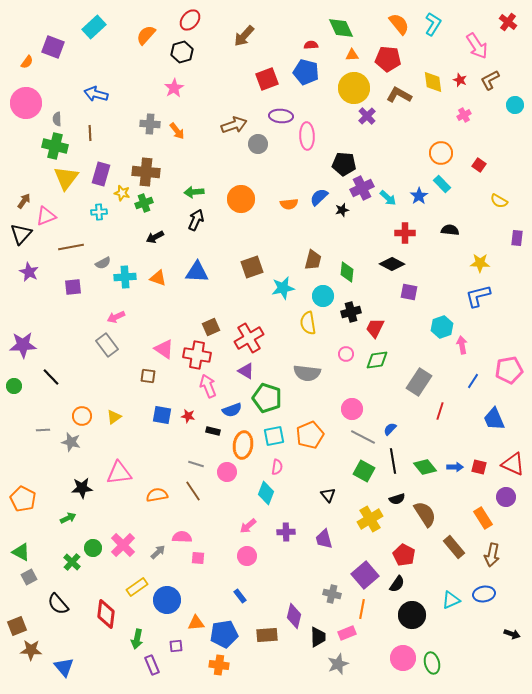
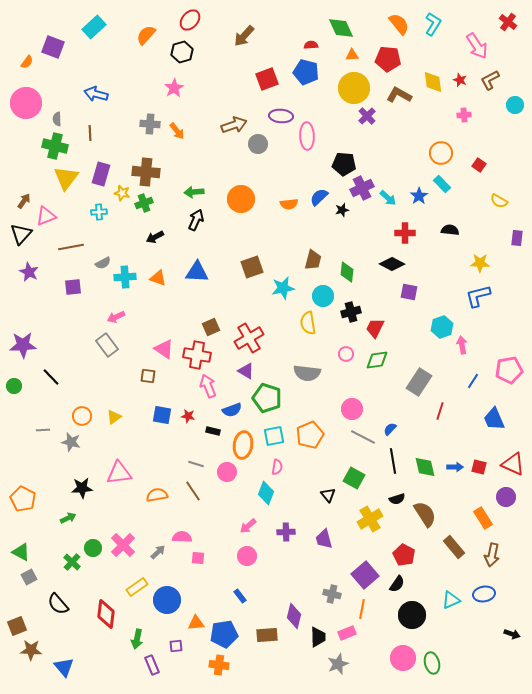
pink cross at (464, 115): rotated 24 degrees clockwise
green diamond at (425, 467): rotated 25 degrees clockwise
green square at (364, 471): moved 10 px left, 7 px down
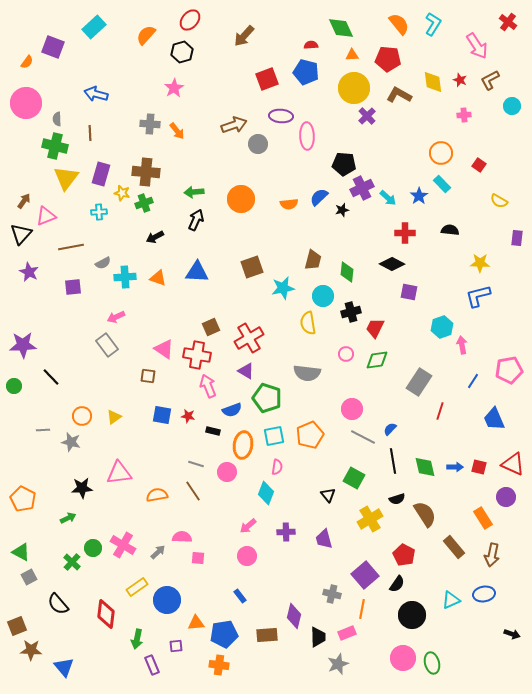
cyan circle at (515, 105): moved 3 px left, 1 px down
pink cross at (123, 545): rotated 15 degrees counterclockwise
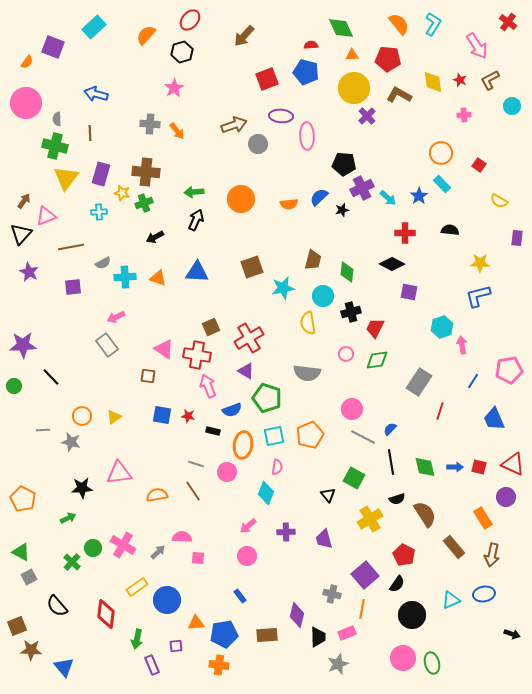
black line at (393, 461): moved 2 px left, 1 px down
black semicircle at (58, 604): moved 1 px left, 2 px down
purple diamond at (294, 616): moved 3 px right, 1 px up
